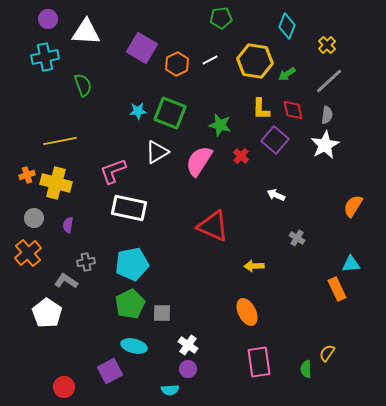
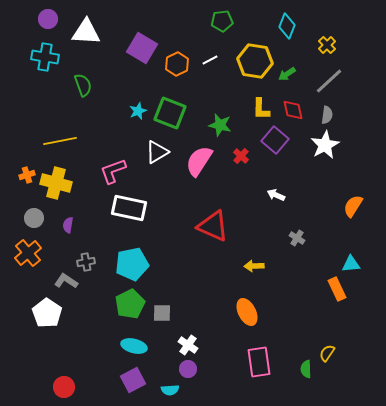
green pentagon at (221, 18): moved 1 px right, 3 px down
cyan cross at (45, 57): rotated 20 degrees clockwise
cyan star at (138, 111): rotated 18 degrees counterclockwise
purple square at (110, 371): moved 23 px right, 9 px down
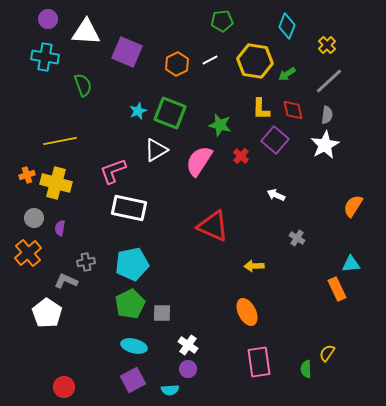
purple square at (142, 48): moved 15 px left, 4 px down; rotated 8 degrees counterclockwise
white triangle at (157, 152): moved 1 px left, 2 px up
purple semicircle at (68, 225): moved 8 px left, 3 px down
gray L-shape at (66, 281): rotated 10 degrees counterclockwise
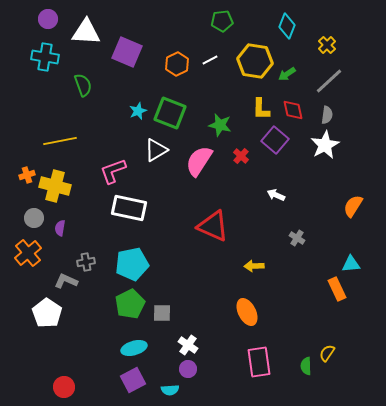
yellow cross at (56, 183): moved 1 px left, 3 px down
cyan ellipse at (134, 346): moved 2 px down; rotated 30 degrees counterclockwise
green semicircle at (306, 369): moved 3 px up
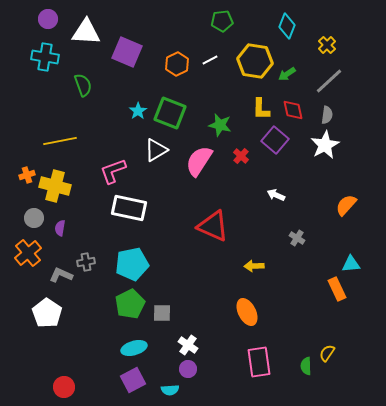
cyan star at (138, 111): rotated 12 degrees counterclockwise
orange semicircle at (353, 206): moved 7 px left, 1 px up; rotated 10 degrees clockwise
gray L-shape at (66, 281): moved 5 px left, 6 px up
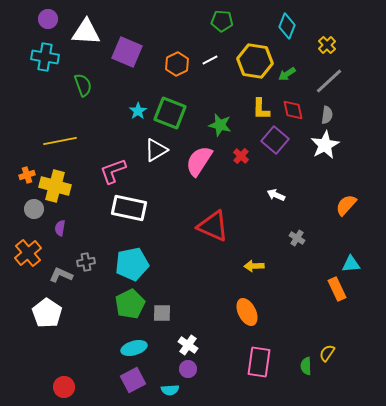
green pentagon at (222, 21): rotated 10 degrees clockwise
gray circle at (34, 218): moved 9 px up
pink rectangle at (259, 362): rotated 16 degrees clockwise
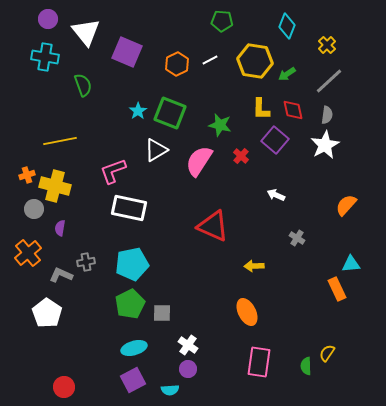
white triangle at (86, 32): rotated 48 degrees clockwise
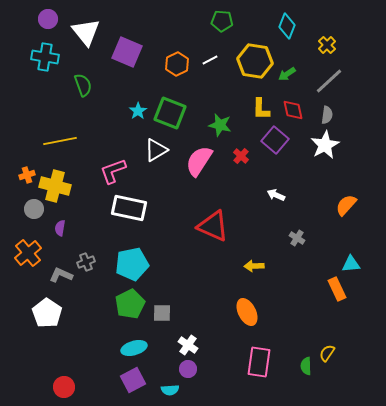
gray cross at (86, 262): rotated 12 degrees counterclockwise
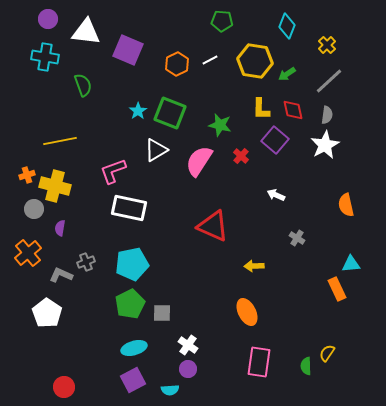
white triangle at (86, 32): rotated 44 degrees counterclockwise
purple square at (127, 52): moved 1 px right, 2 px up
orange semicircle at (346, 205): rotated 55 degrees counterclockwise
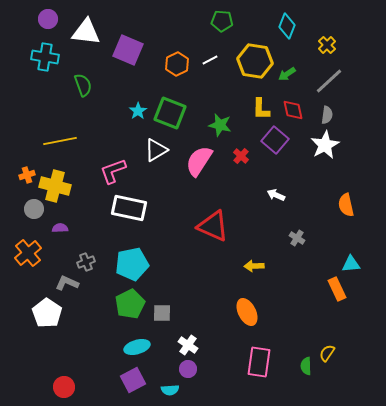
purple semicircle at (60, 228): rotated 77 degrees clockwise
gray L-shape at (61, 275): moved 6 px right, 8 px down
cyan ellipse at (134, 348): moved 3 px right, 1 px up
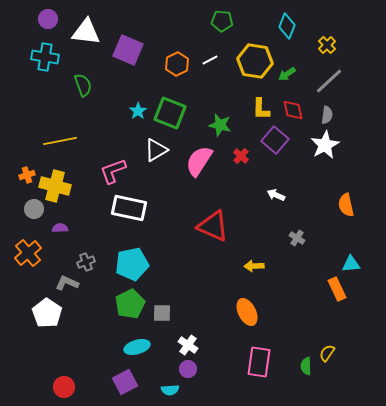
purple square at (133, 380): moved 8 px left, 2 px down
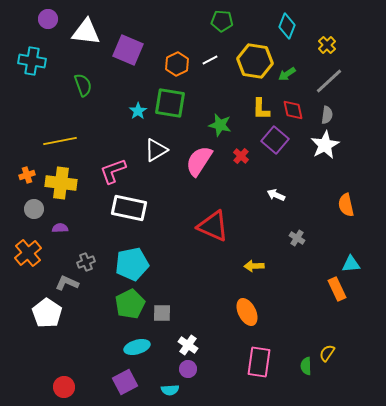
cyan cross at (45, 57): moved 13 px left, 4 px down
green square at (170, 113): moved 10 px up; rotated 12 degrees counterclockwise
yellow cross at (55, 186): moved 6 px right, 3 px up; rotated 8 degrees counterclockwise
